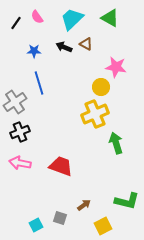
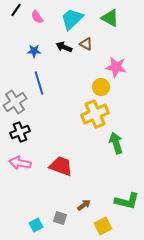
black line: moved 13 px up
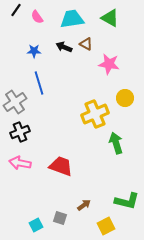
cyan trapezoid: rotated 35 degrees clockwise
pink star: moved 7 px left, 3 px up
yellow circle: moved 24 px right, 11 px down
yellow square: moved 3 px right
